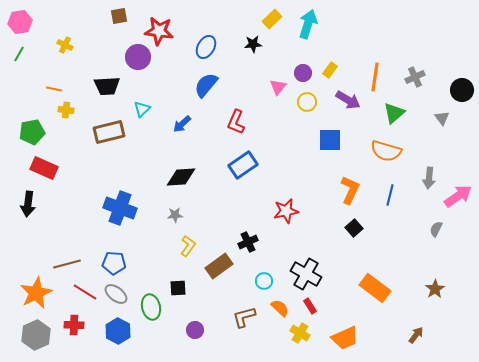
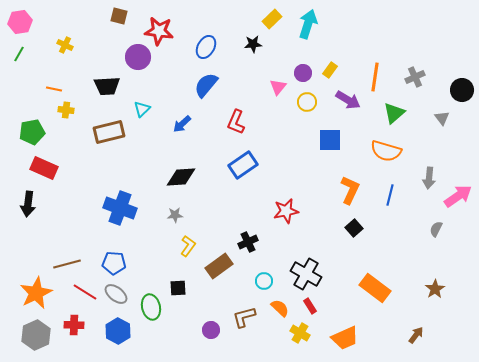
brown square at (119, 16): rotated 24 degrees clockwise
purple circle at (195, 330): moved 16 px right
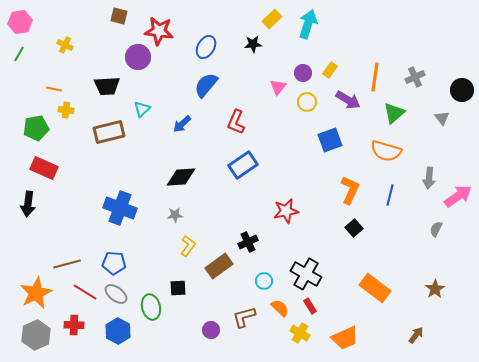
green pentagon at (32, 132): moved 4 px right, 4 px up
blue square at (330, 140): rotated 20 degrees counterclockwise
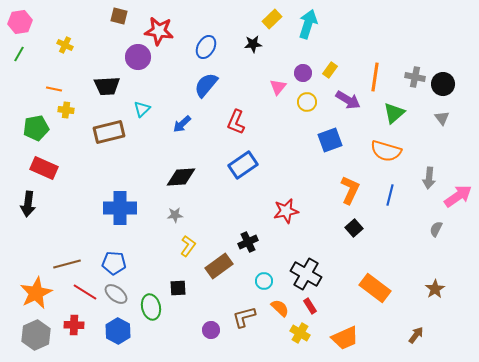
gray cross at (415, 77): rotated 36 degrees clockwise
black circle at (462, 90): moved 19 px left, 6 px up
blue cross at (120, 208): rotated 20 degrees counterclockwise
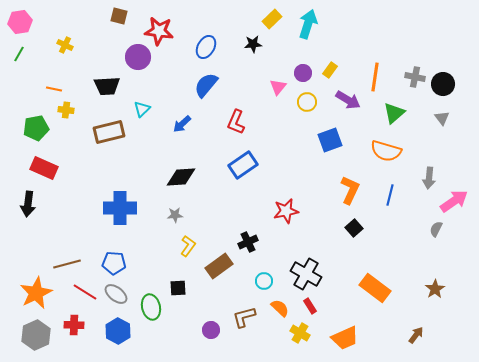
pink arrow at (458, 196): moved 4 px left, 5 px down
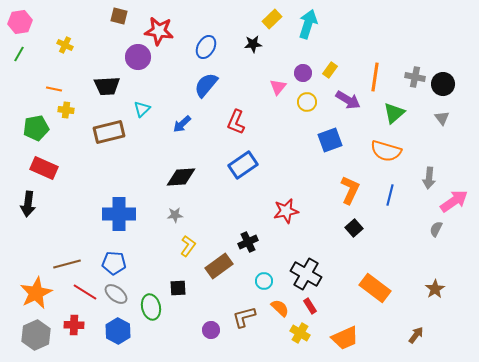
blue cross at (120, 208): moved 1 px left, 6 px down
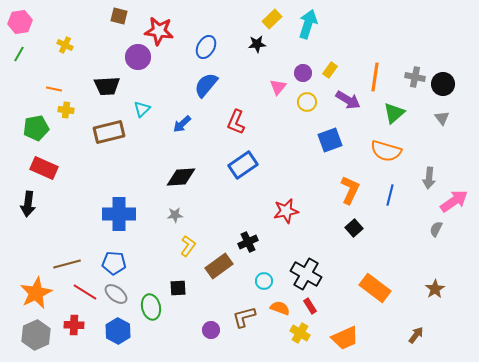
black star at (253, 44): moved 4 px right
orange semicircle at (280, 308): rotated 24 degrees counterclockwise
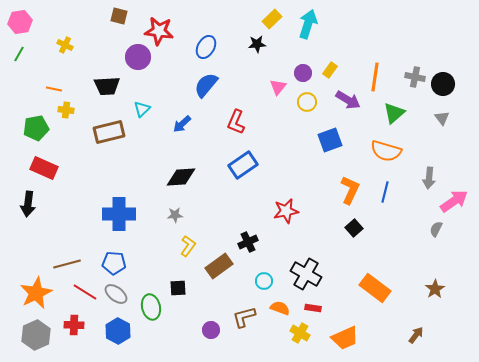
blue line at (390, 195): moved 5 px left, 3 px up
red rectangle at (310, 306): moved 3 px right, 2 px down; rotated 49 degrees counterclockwise
